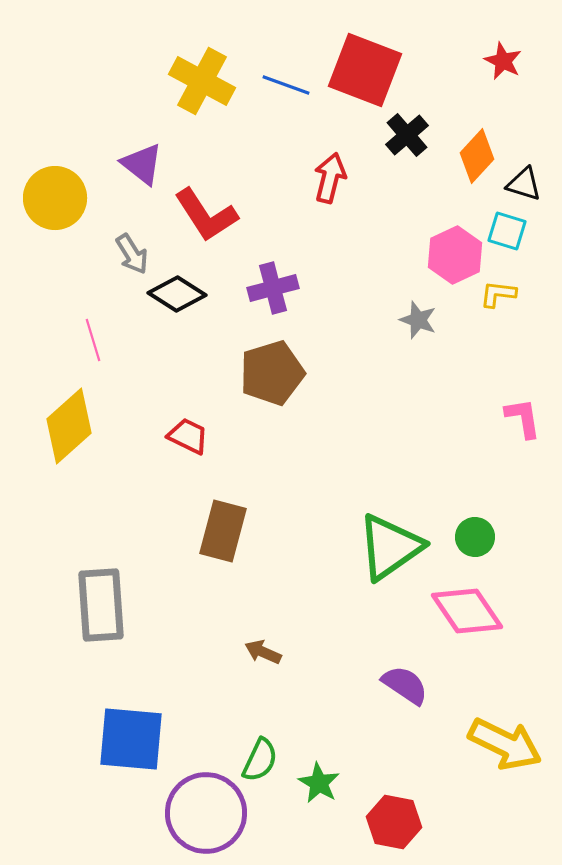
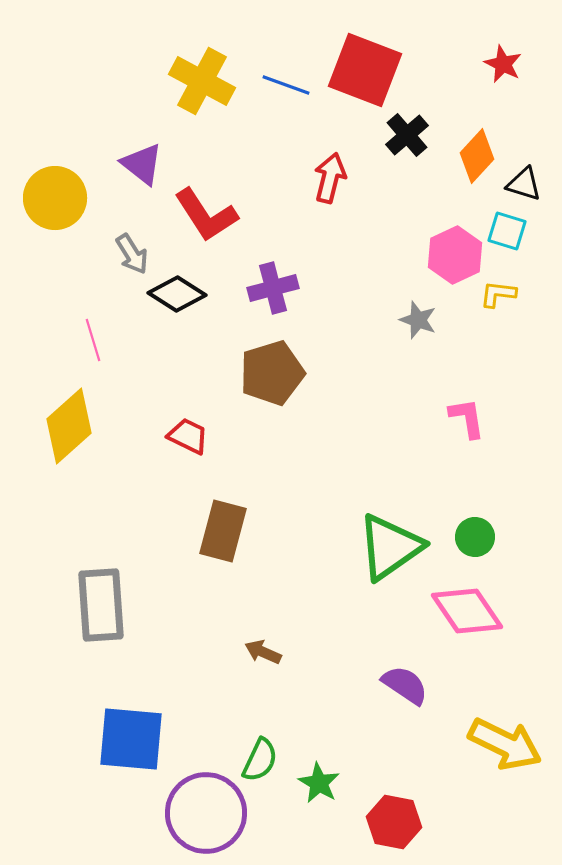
red star: moved 3 px down
pink L-shape: moved 56 px left
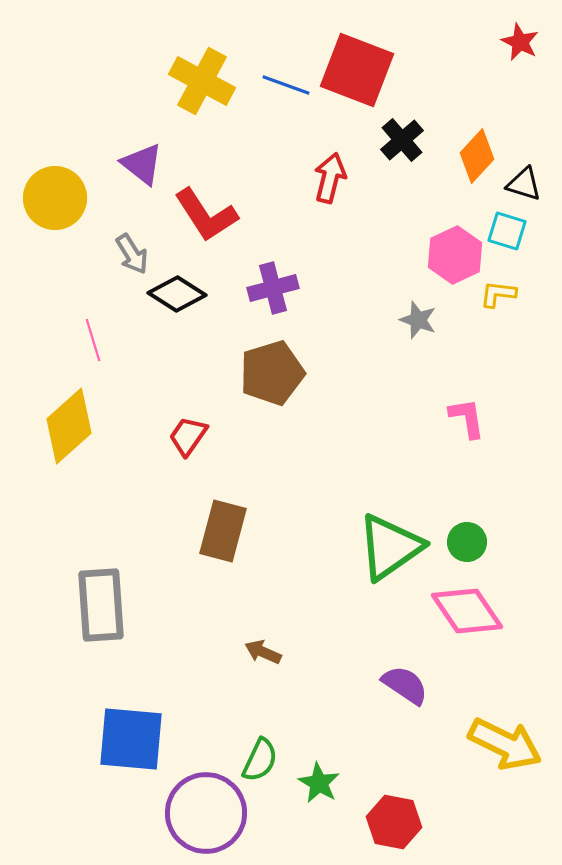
red star: moved 17 px right, 22 px up
red square: moved 8 px left
black cross: moved 5 px left, 5 px down
red trapezoid: rotated 81 degrees counterclockwise
green circle: moved 8 px left, 5 px down
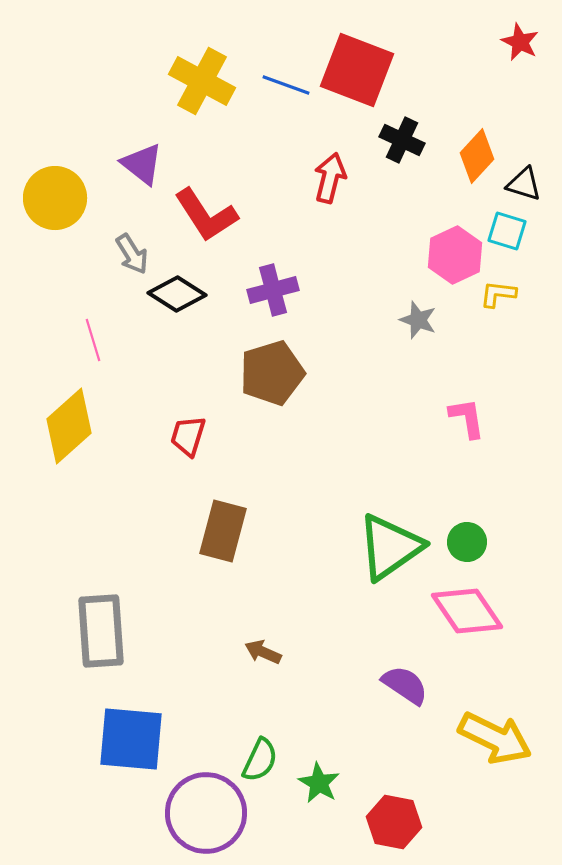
black cross: rotated 24 degrees counterclockwise
purple cross: moved 2 px down
red trapezoid: rotated 18 degrees counterclockwise
gray rectangle: moved 26 px down
yellow arrow: moved 10 px left, 6 px up
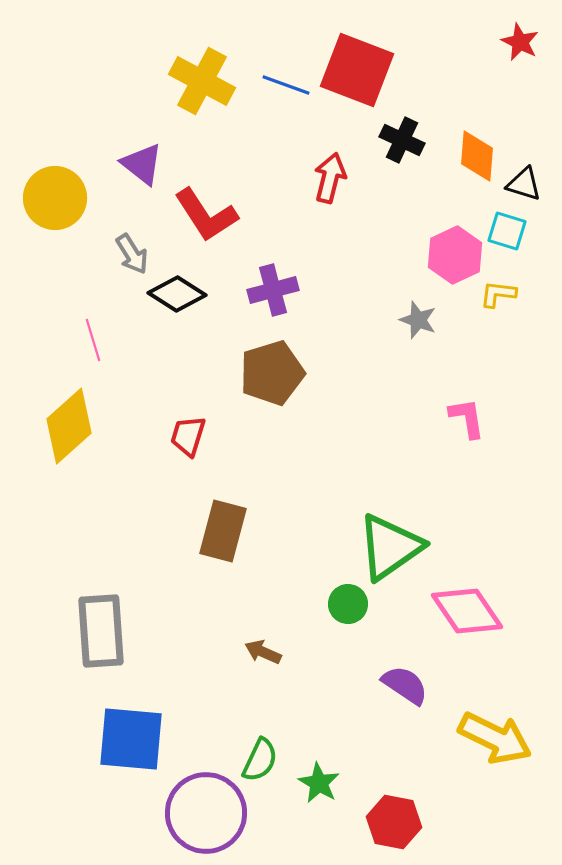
orange diamond: rotated 38 degrees counterclockwise
green circle: moved 119 px left, 62 px down
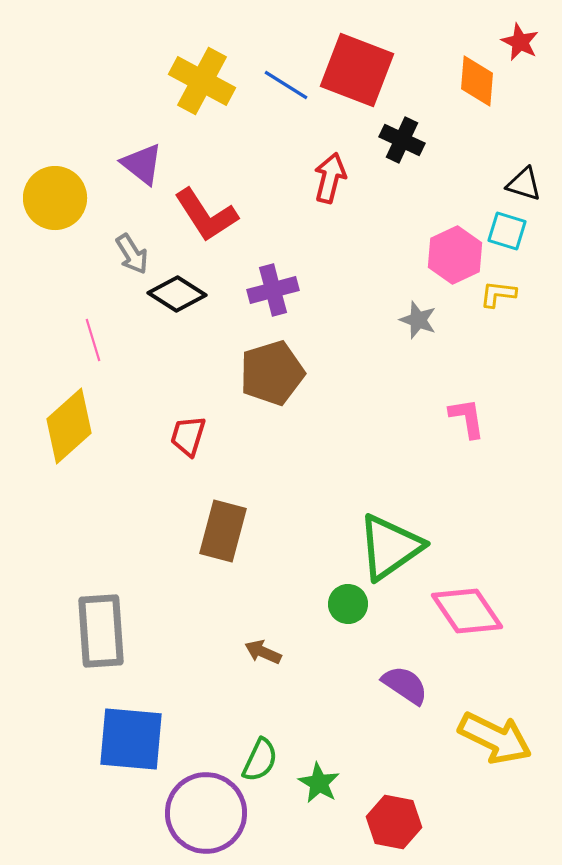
blue line: rotated 12 degrees clockwise
orange diamond: moved 75 px up
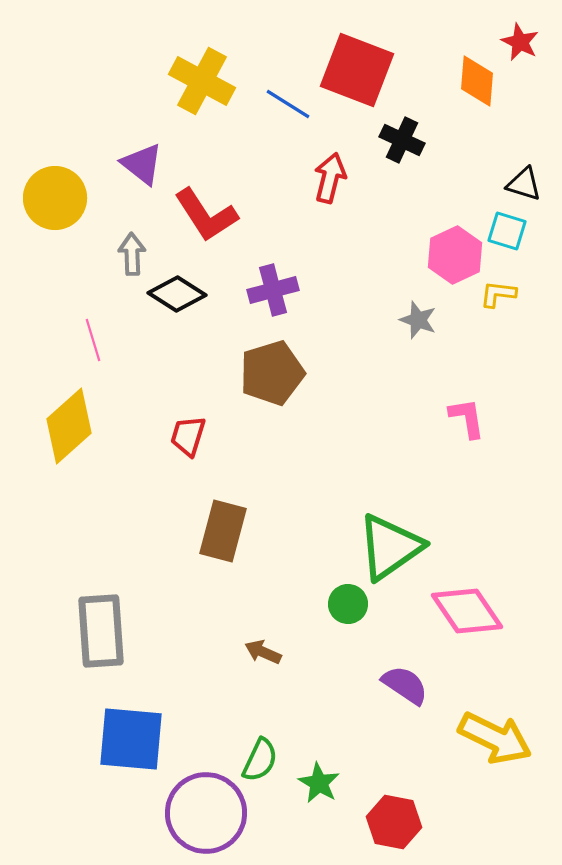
blue line: moved 2 px right, 19 px down
gray arrow: rotated 150 degrees counterclockwise
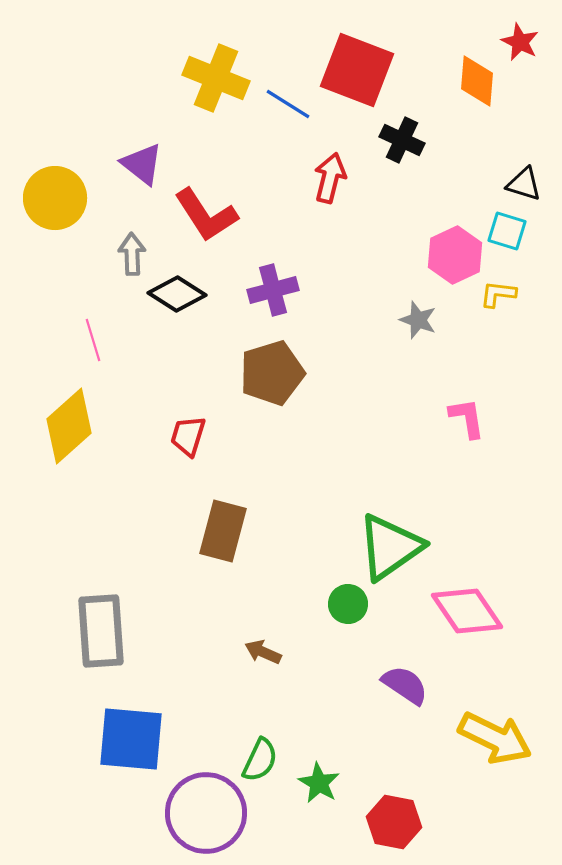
yellow cross: moved 14 px right, 3 px up; rotated 6 degrees counterclockwise
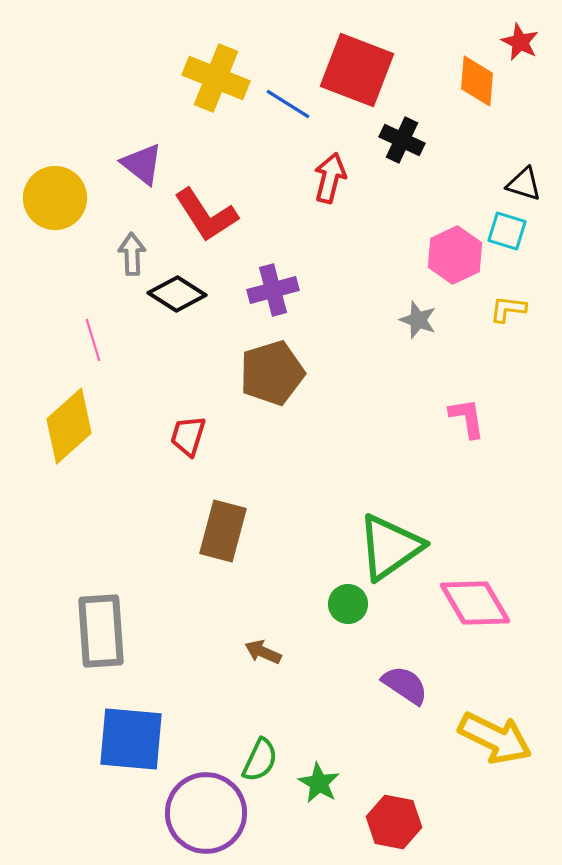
yellow L-shape: moved 10 px right, 15 px down
pink diamond: moved 8 px right, 8 px up; rotated 4 degrees clockwise
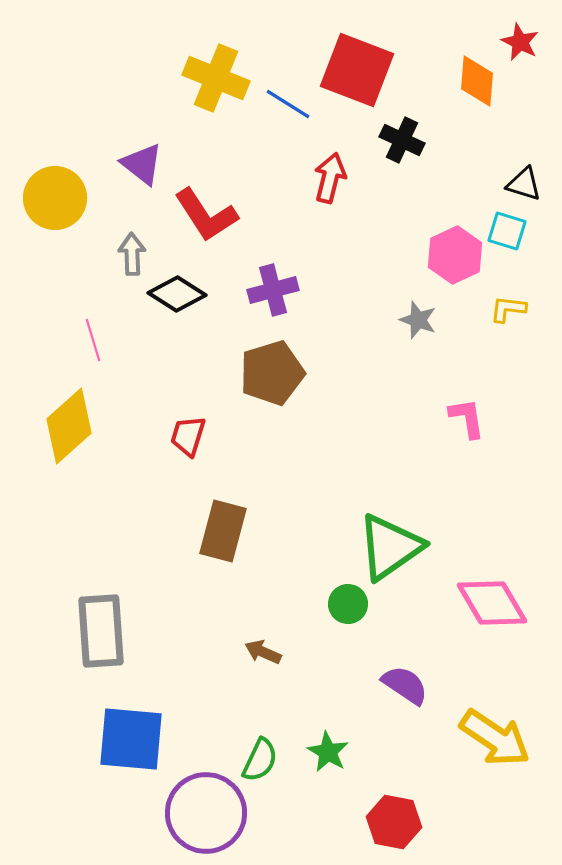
pink diamond: moved 17 px right
yellow arrow: rotated 8 degrees clockwise
green star: moved 9 px right, 31 px up
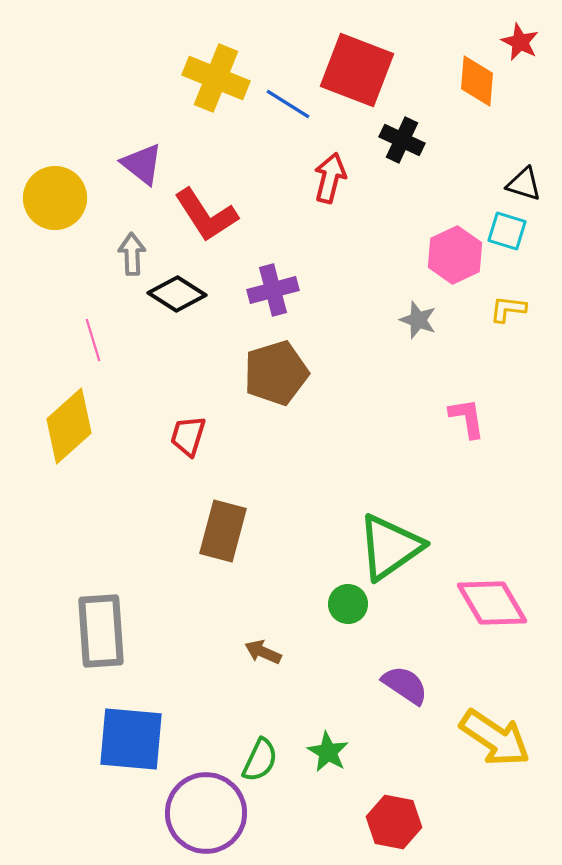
brown pentagon: moved 4 px right
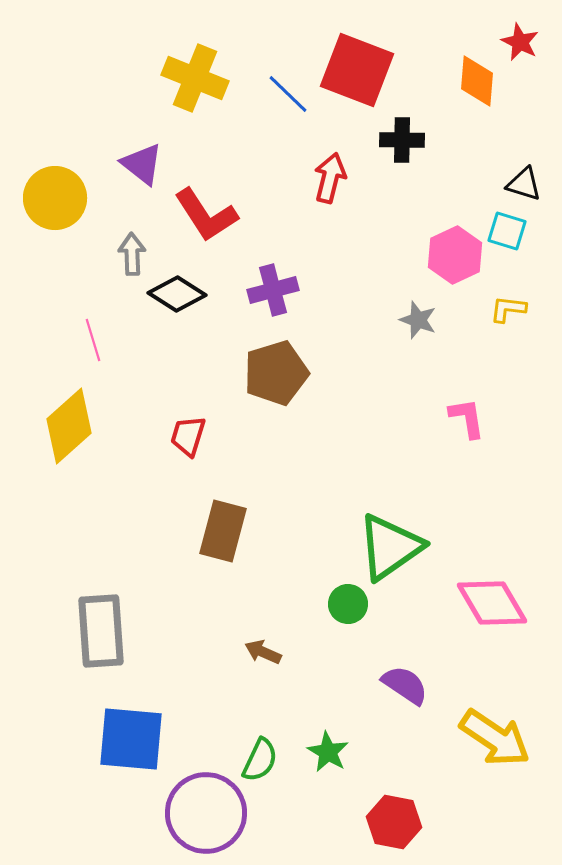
yellow cross: moved 21 px left
blue line: moved 10 px up; rotated 12 degrees clockwise
black cross: rotated 24 degrees counterclockwise
